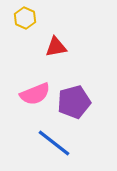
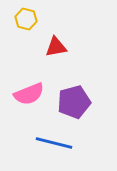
yellow hexagon: moved 1 px right, 1 px down; rotated 10 degrees counterclockwise
pink semicircle: moved 6 px left
blue line: rotated 24 degrees counterclockwise
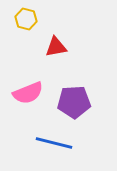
pink semicircle: moved 1 px left, 1 px up
purple pentagon: rotated 12 degrees clockwise
